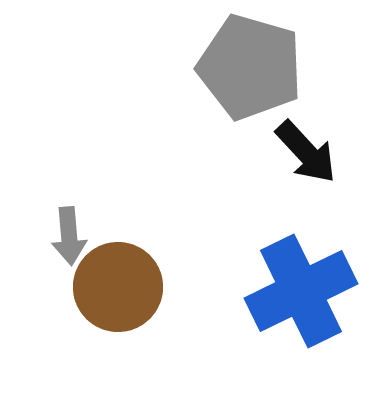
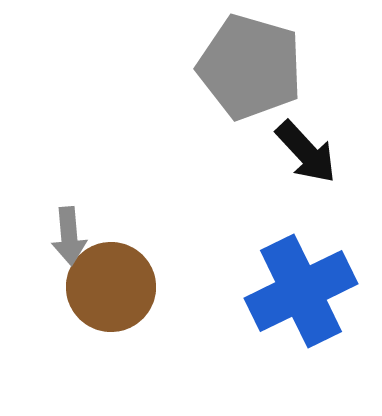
brown circle: moved 7 px left
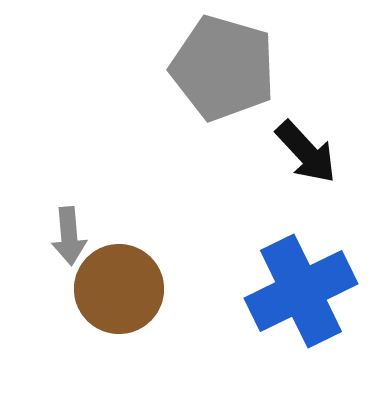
gray pentagon: moved 27 px left, 1 px down
brown circle: moved 8 px right, 2 px down
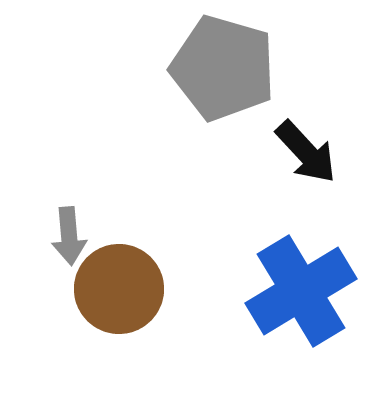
blue cross: rotated 5 degrees counterclockwise
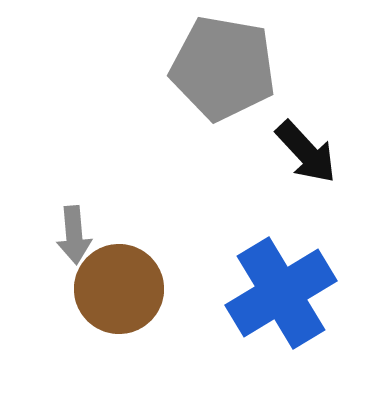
gray pentagon: rotated 6 degrees counterclockwise
gray arrow: moved 5 px right, 1 px up
blue cross: moved 20 px left, 2 px down
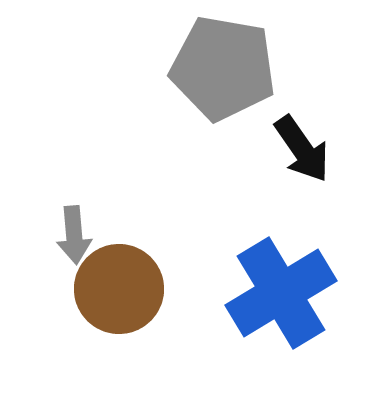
black arrow: moved 4 px left, 3 px up; rotated 8 degrees clockwise
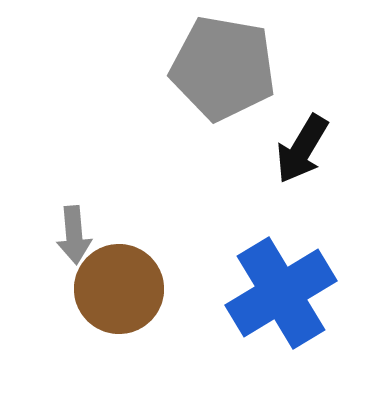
black arrow: rotated 66 degrees clockwise
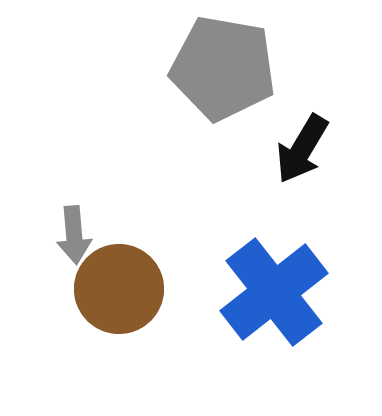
blue cross: moved 7 px left, 1 px up; rotated 7 degrees counterclockwise
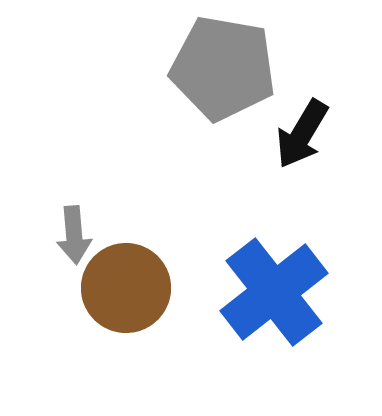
black arrow: moved 15 px up
brown circle: moved 7 px right, 1 px up
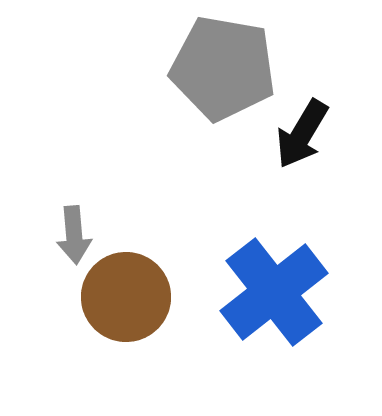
brown circle: moved 9 px down
